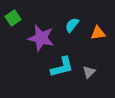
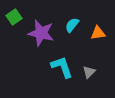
green square: moved 1 px right, 1 px up
purple star: moved 5 px up
cyan L-shape: rotated 95 degrees counterclockwise
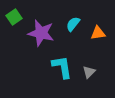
cyan semicircle: moved 1 px right, 1 px up
cyan L-shape: rotated 10 degrees clockwise
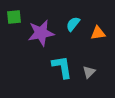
green square: rotated 28 degrees clockwise
purple star: rotated 24 degrees counterclockwise
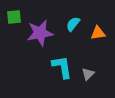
purple star: moved 1 px left
gray triangle: moved 1 px left, 2 px down
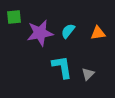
cyan semicircle: moved 5 px left, 7 px down
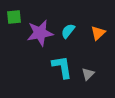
orange triangle: rotated 35 degrees counterclockwise
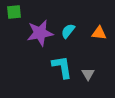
green square: moved 5 px up
orange triangle: moved 1 px right; rotated 49 degrees clockwise
gray triangle: rotated 16 degrees counterclockwise
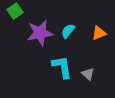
green square: moved 1 px right, 1 px up; rotated 28 degrees counterclockwise
orange triangle: rotated 28 degrees counterclockwise
gray triangle: rotated 16 degrees counterclockwise
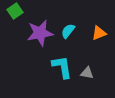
gray triangle: moved 1 px left, 1 px up; rotated 32 degrees counterclockwise
